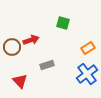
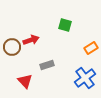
green square: moved 2 px right, 2 px down
orange rectangle: moved 3 px right
blue cross: moved 2 px left, 4 px down
red triangle: moved 5 px right
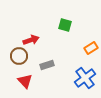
brown circle: moved 7 px right, 9 px down
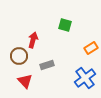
red arrow: moved 2 px right; rotated 56 degrees counterclockwise
